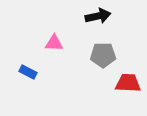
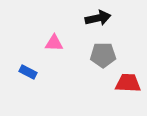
black arrow: moved 2 px down
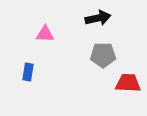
pink triangle: moved 9 px left, 9 px up
blue rectangle: rotated 72 degrees clockwise
